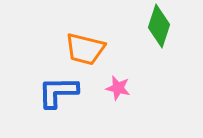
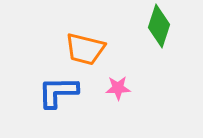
pink star: rotated 15 degrees counterclockwise
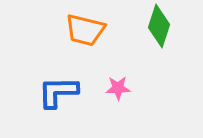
orange trapezoid: moved 19 px up
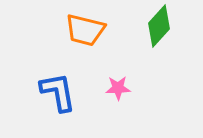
green diamond: rotated 24 degrees clockwise
blue L-shape: rotated 81 degrees clockwise
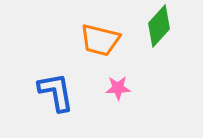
orange trapezoid: moved 15 px right, 10 px down
blue L-shape: moved 2 px left
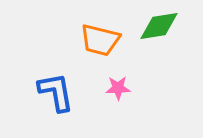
green diamond: rotated 39 degrees clockwise
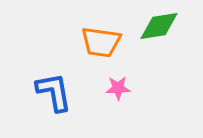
orange trapezoid: moved 1 px right, 2 px down; rotated 6 degrees counterclockwise
blue L-shape: moved 2 px left
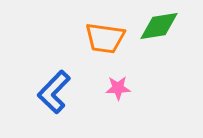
orange trapezoid: moved 4 px right, 4 px up
blue L-shape: rotated 126 degrees counterclockwise
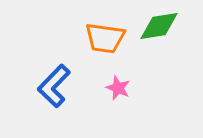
pink star: rotated 25 degrees clockwise
blue L-shape: moved 6 px up
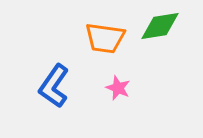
green diamond: moved 1 px right
blue L-shape: rotated 9 degrees counterclockwise
